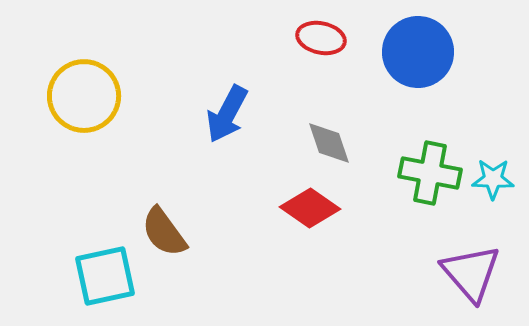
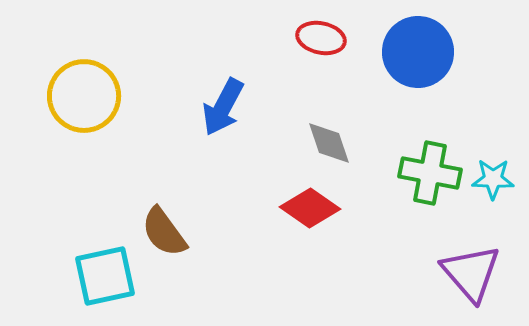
blue arrow: moved 4 px left, 7 px up
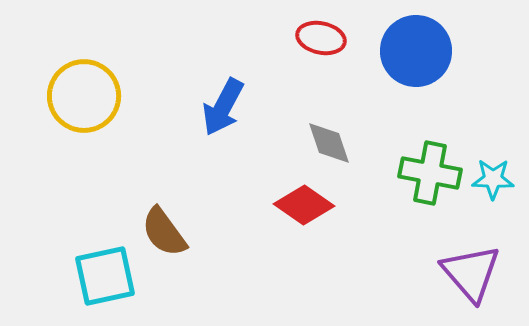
blue circle: moved 2 px left, 1 px up
red diamond: moved 6 px left, 3 px up
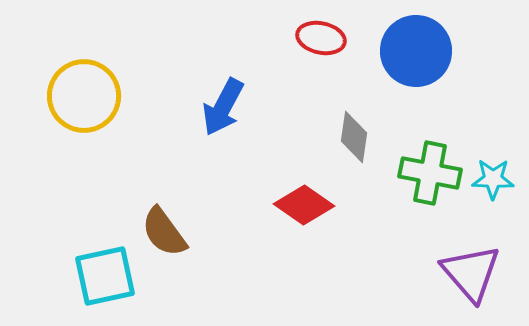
gray diamond: moved 25 px right, 6 px up; rotated 27 degrees clockwise
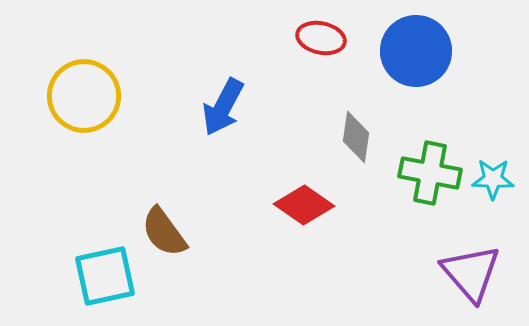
gray diamond: moved 2 px right
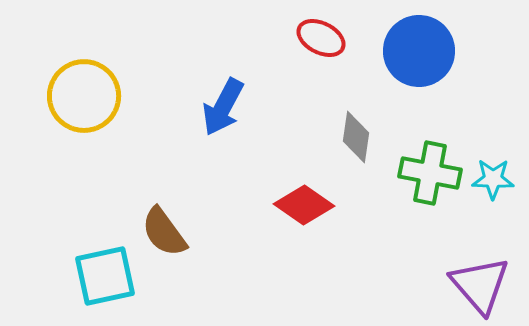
red ellipse: rotated 15 degrees clockwise
blue circle: moved 3 px right
purple triangle: moved 9 px right, 12 px down
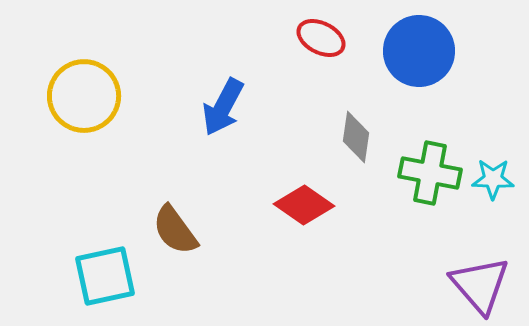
brown semicircle: moved 11 px right, 2 px up
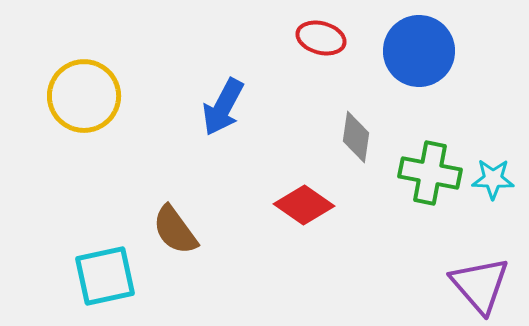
red ellipse: rotated 12 degrees counterclockwise
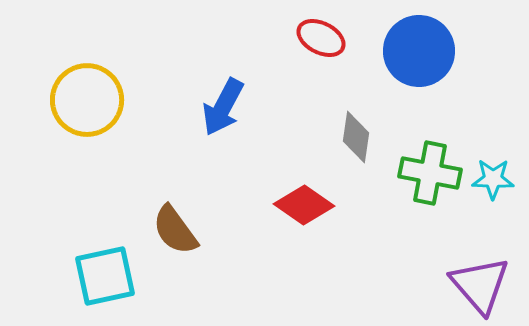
red ellipse: rotated 12 degrees clockwise
yellow circle: moved 3 px right, 4 px down
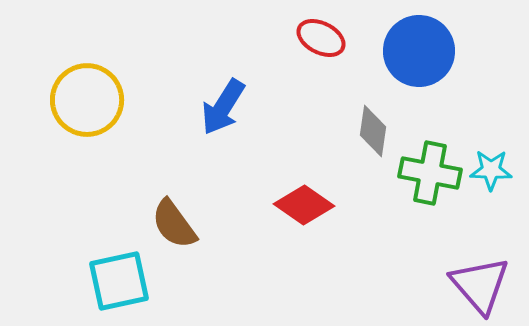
blue arrow: rotated 4 degrees clockwise
gray diamond: moved 17 px right, 6 px up
cyan star: moved 2 px left, 9 px up
brown semicircle: moved 1 px left, 6 px up
cyan square: moved 14 px right, 5 px down
